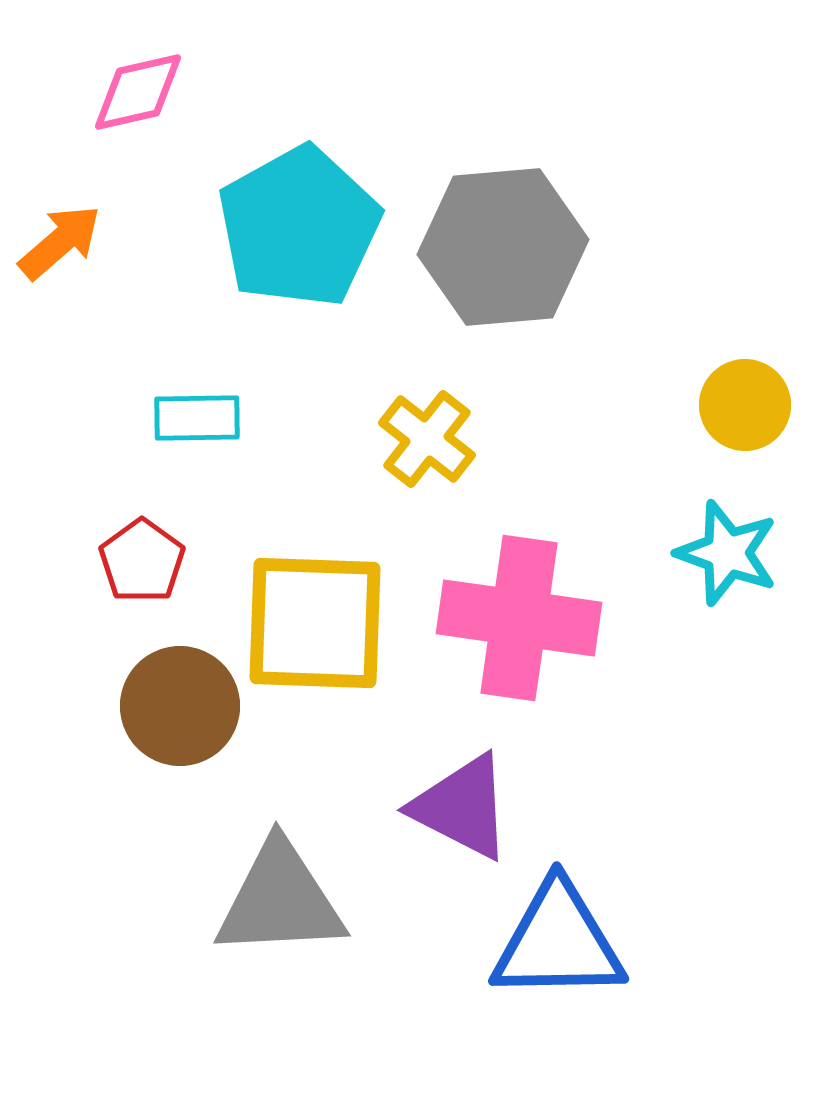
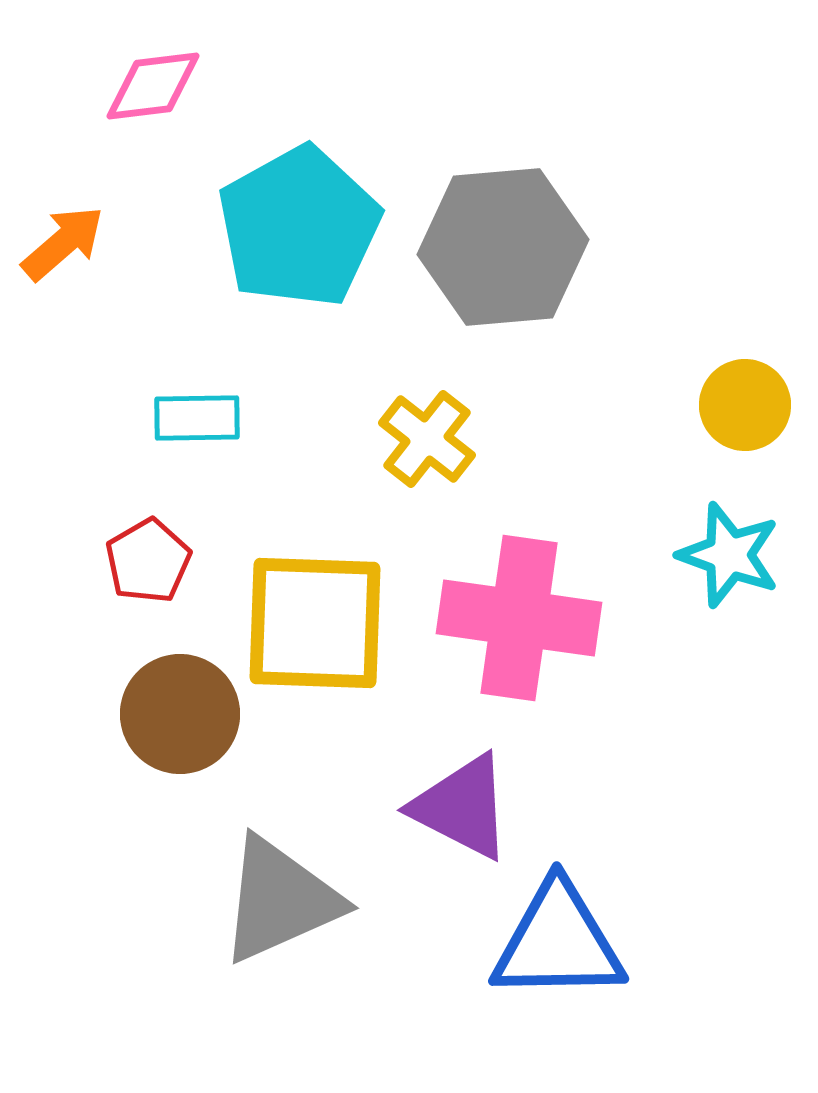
pink diamond: moved 15 px right, 6 px up; rotated 6 degrees clockwise
orange arrow: moved 3 px right, 1 px down
cyan star: moved 2 px right, 2 px down
red pentagon: moved 6 px right; rotated 6 degrees clockwise
brown circle: moved 8 px down
gray triangle: rotated 21 degrees counterclockwise
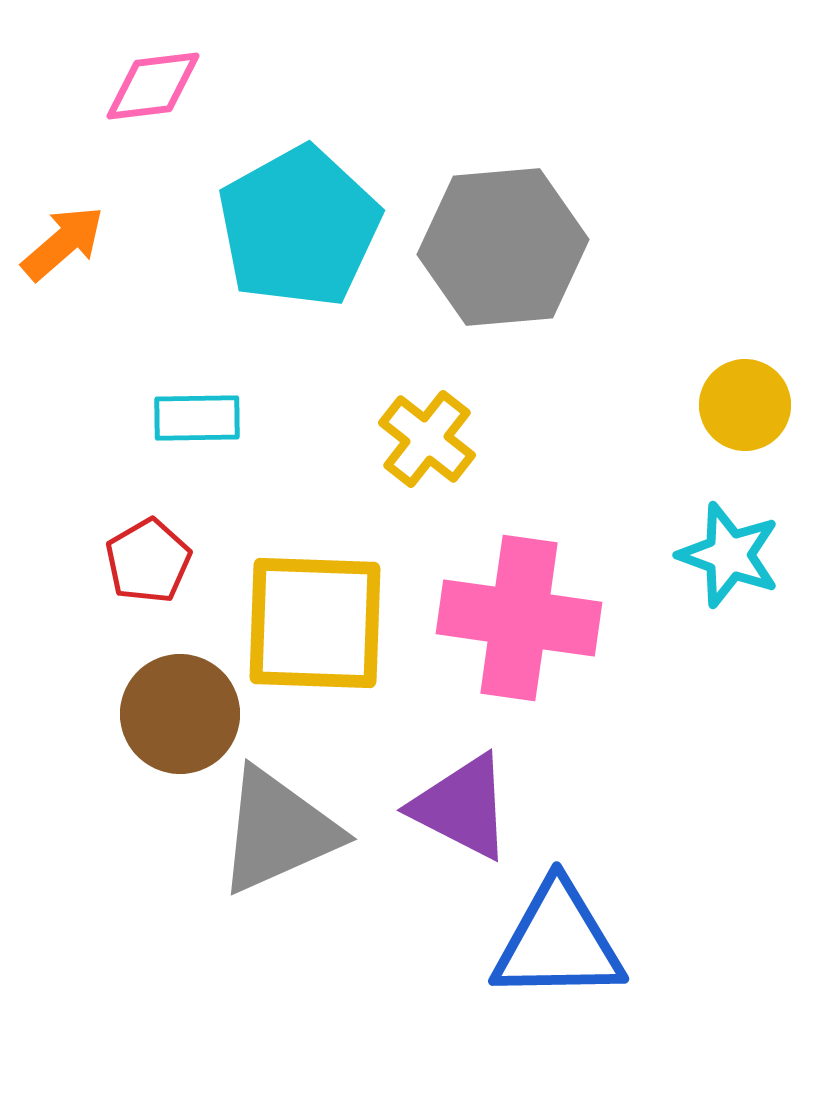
gray triangle: moved 2 px left, 69 px up
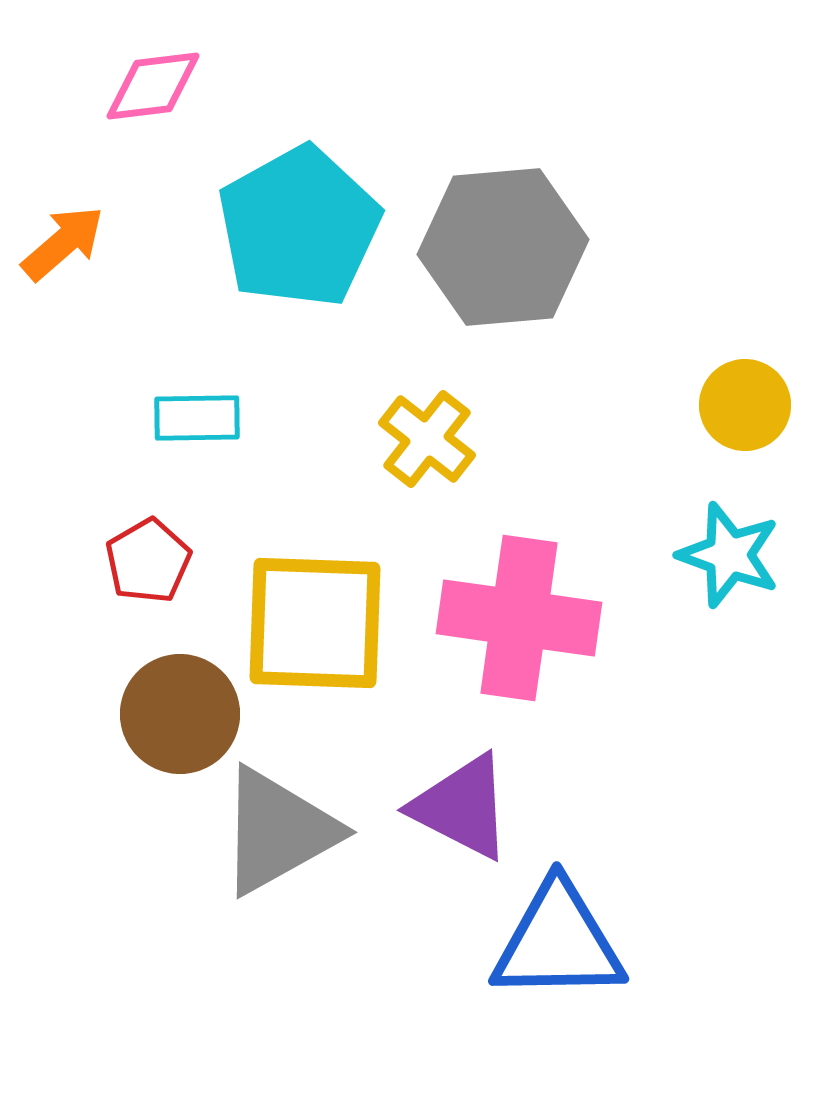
gray triangle: rotated 5 degrees counterclockwise
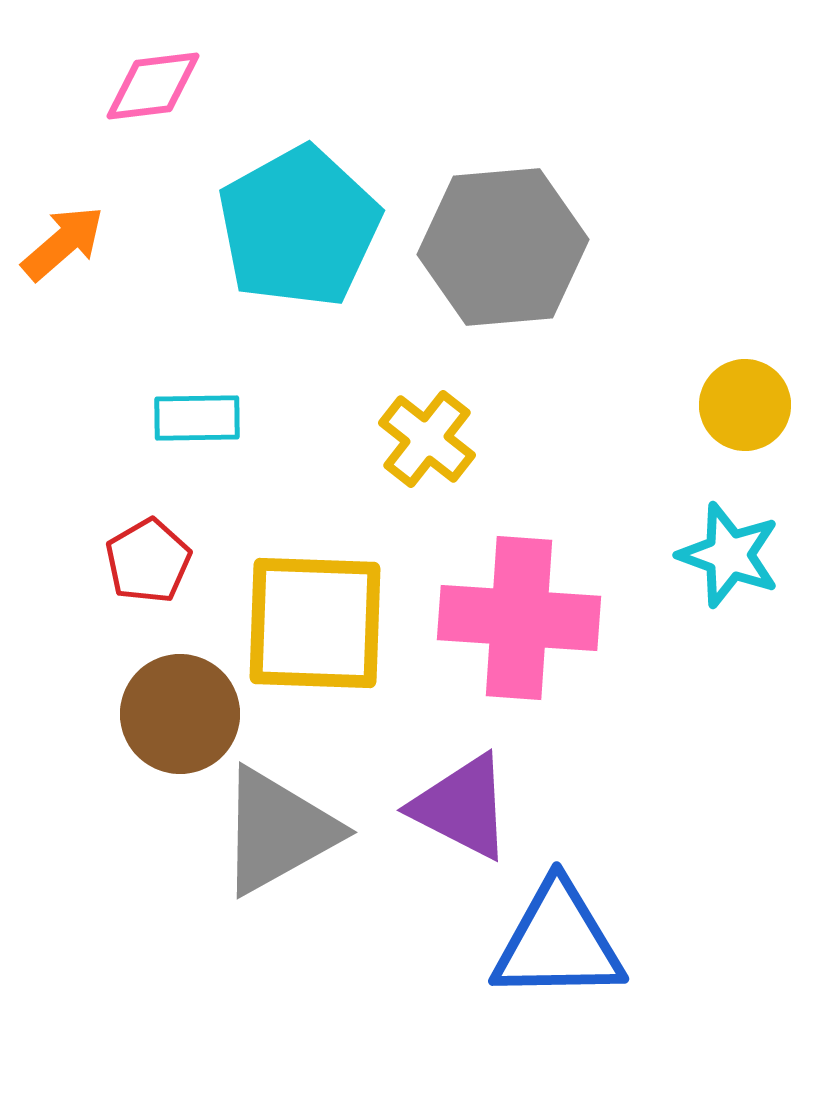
pink cross: rotated 4 degrees counterclockwise
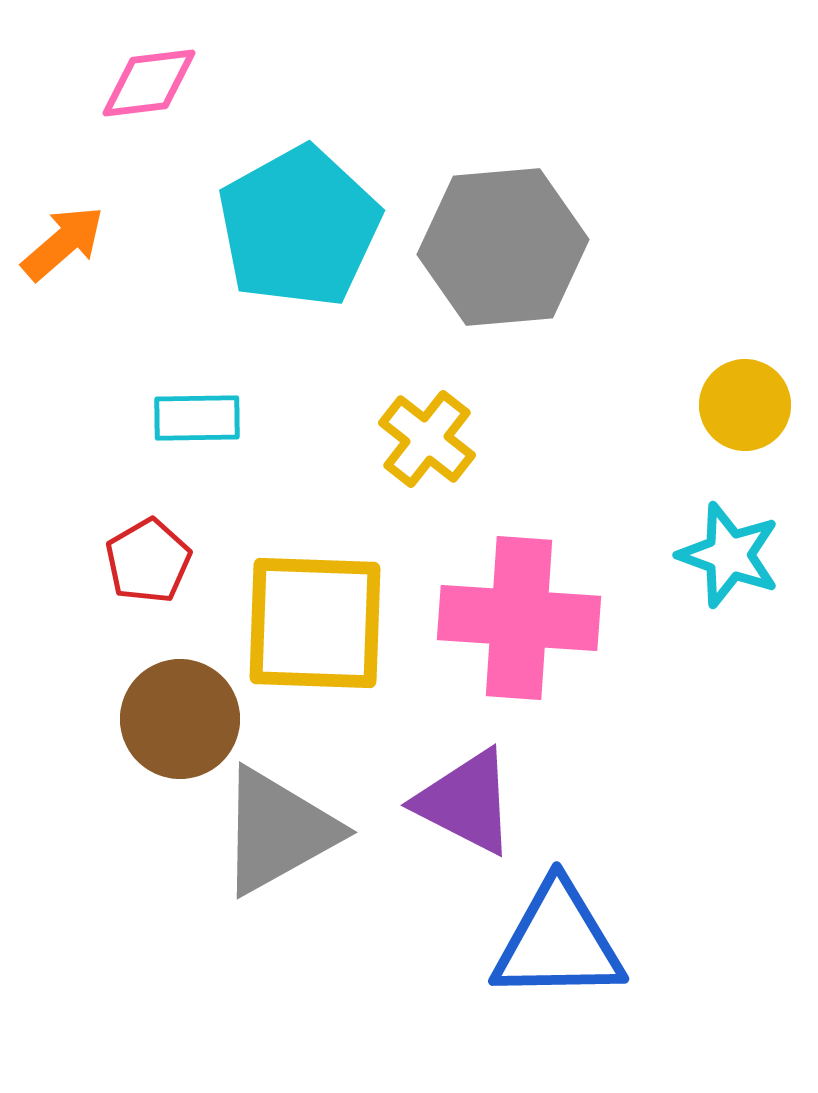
pink diamond: moved 4 px left, 3 px up
brown circle: moved 5 px down
purple triangle: moved 4 px right, 5 px up
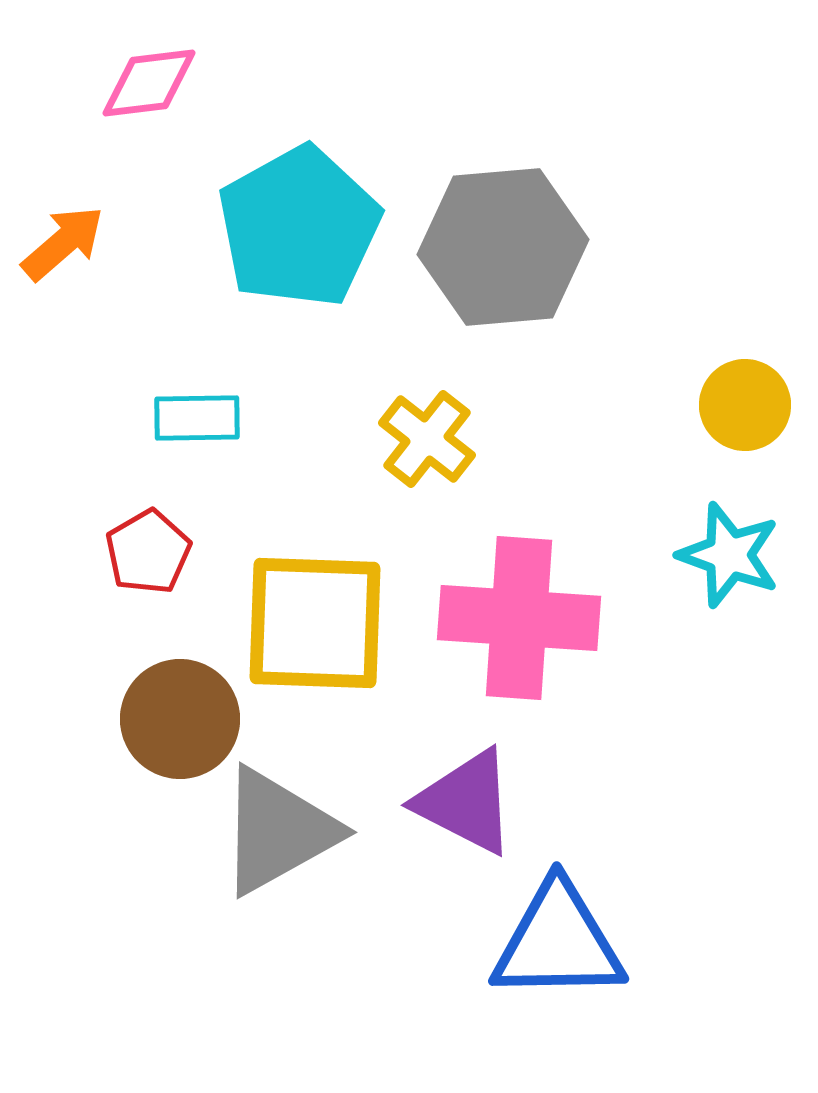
red pentagon: moved 9 px up
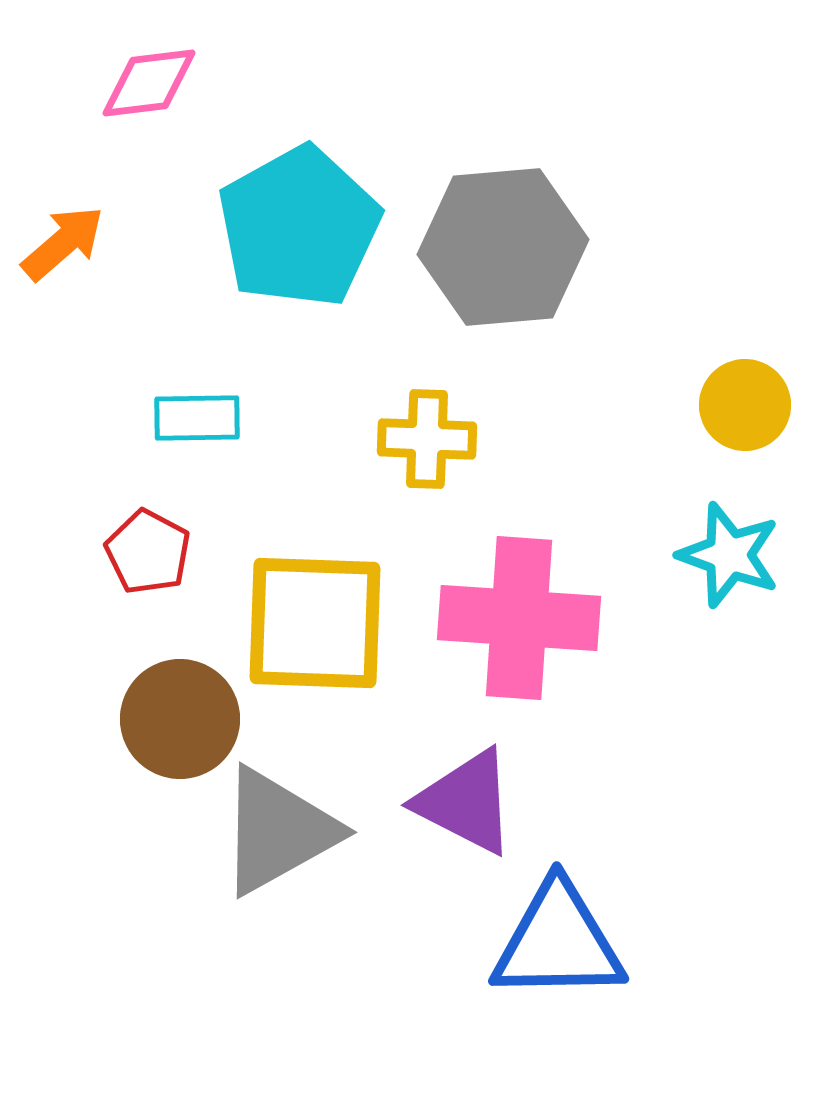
yellow cross: rotated 36 degrees counterclockwise
red pentagon: rotated 14 degrees counterclockwise
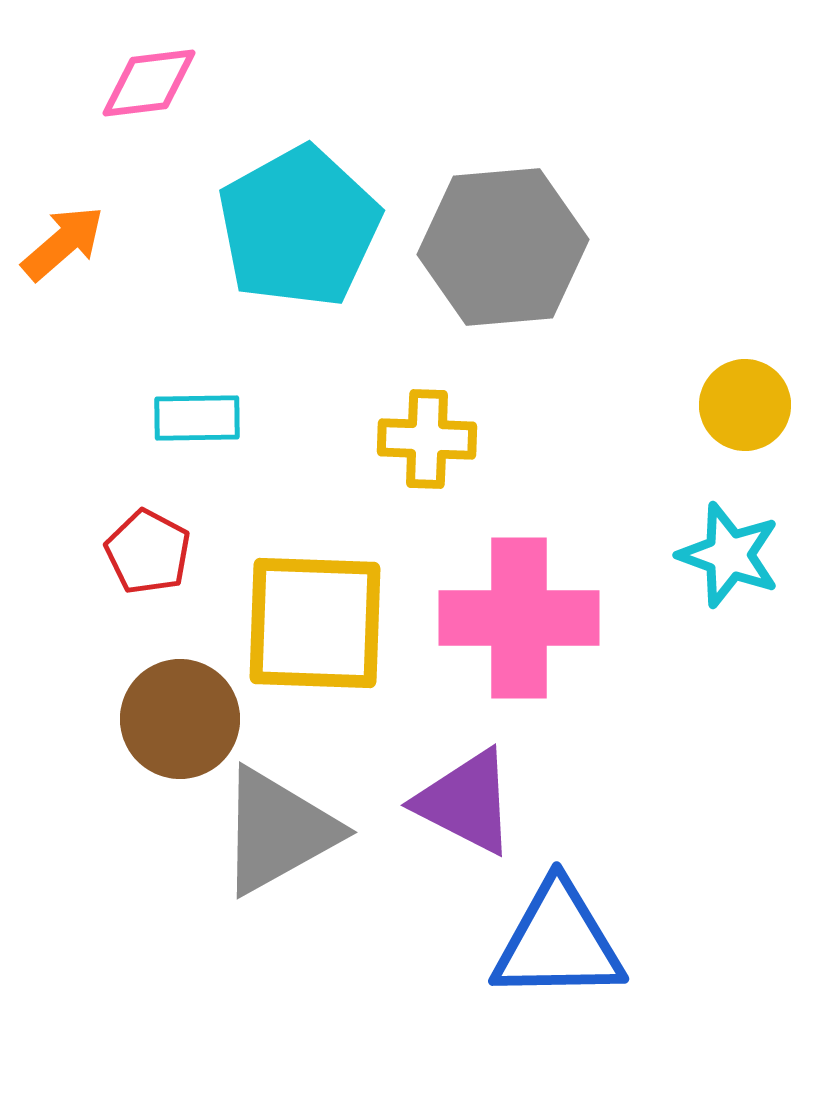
pink cross: rotated 4 degrees counterclockwise
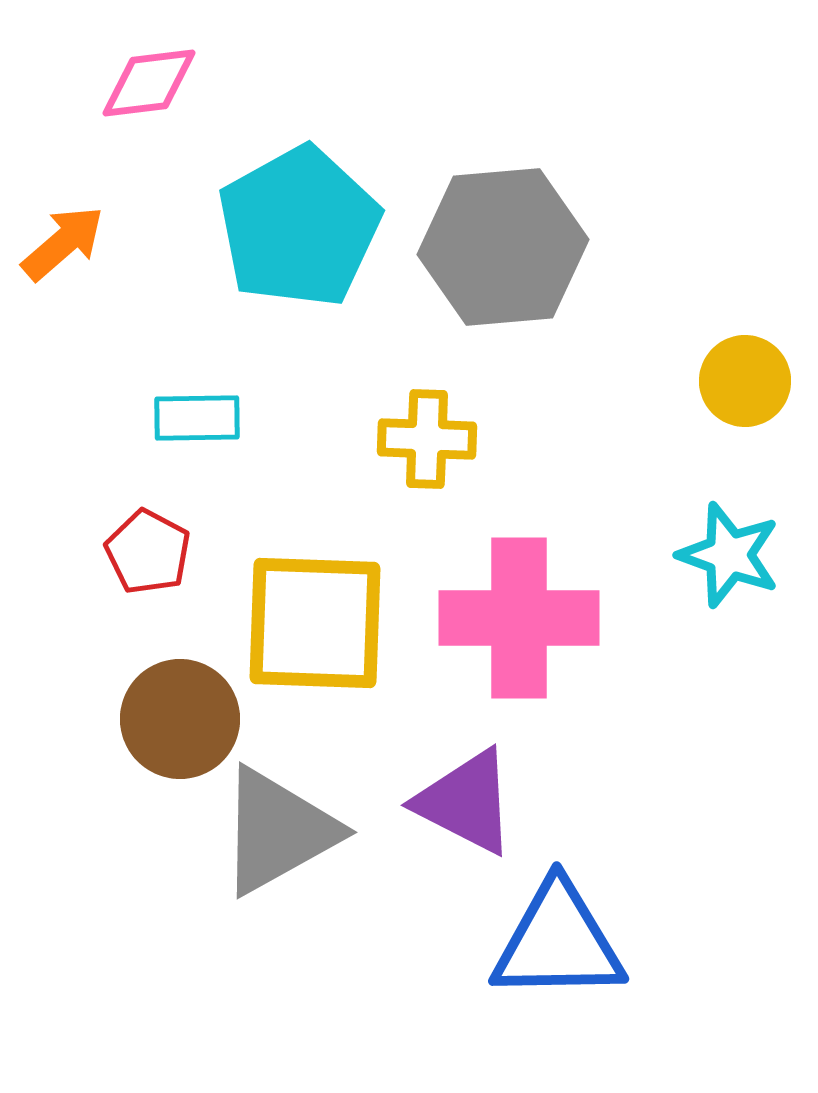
yellow circle: moved 24 px up
